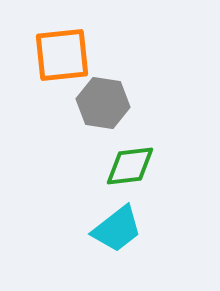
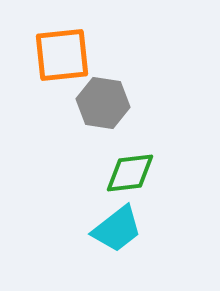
green diamond: moved 7 px down
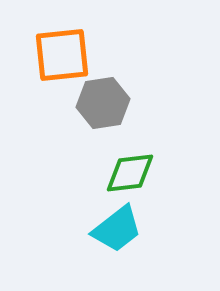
gray hexagon: rotated 18 degrees counterclockwise
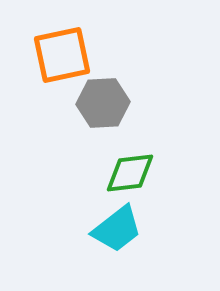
orange square: rotated 6 degrees counterclockwise
gray hexagon: rotated 6 degrees clockwise
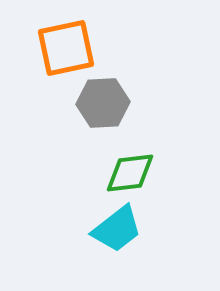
orange square: moved 4 px right, 7 px up
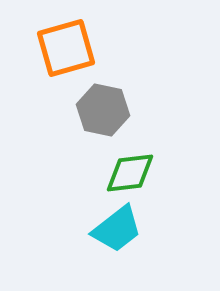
orange square: rotated 4 degrees counterclockwise
gray hexagon: moved 7 px down; rotated 15 degrees clockwise
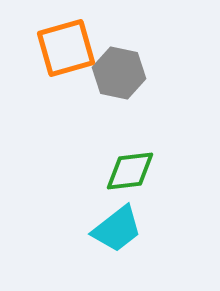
gray hexagon: moved 16 px right, 37 px up
green diamond: moved 2 px up
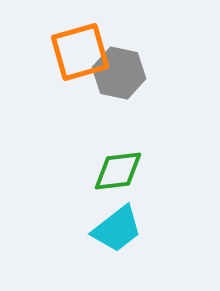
orange square: moved 14 px right, 4 px down
green diamond: moved 12 px left
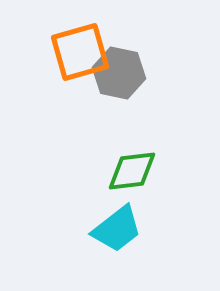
green diamond: moved 14 px right
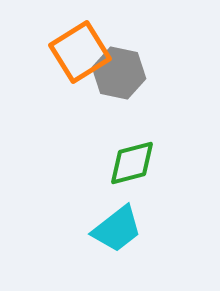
orange square: rotated 16 degrees counterclockwise
green diamond: moved 8 px up; rotated 8 degrees counterclockwise
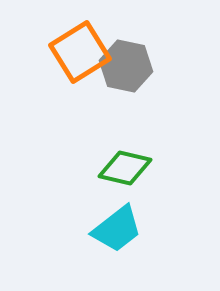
gray hexagon: moved 7 px right, 7 px up
green diamond: moved 7 px left, 5 px down; rotated 28 degrees clockwise
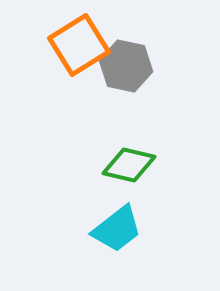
orange square: moved 1 px left, 7 px up
green diamond: moved 4 px right, 3 px up
